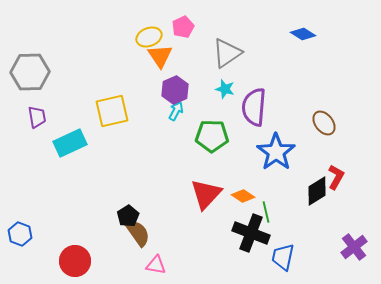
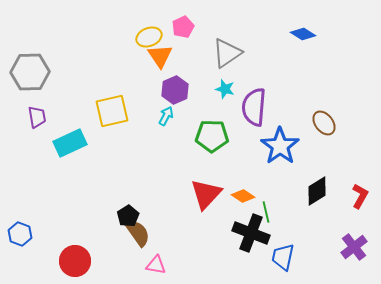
cyan arrow: moved 10 px left, 5 px down
blue star: moved 4 px right, 6 px up
red L-shape: moved 24 px right, 19 px down
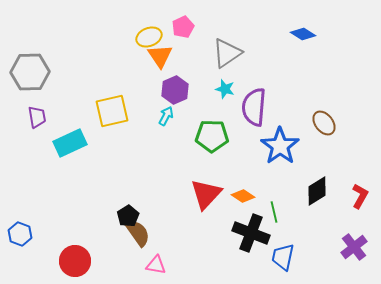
green line: moved 8 px right
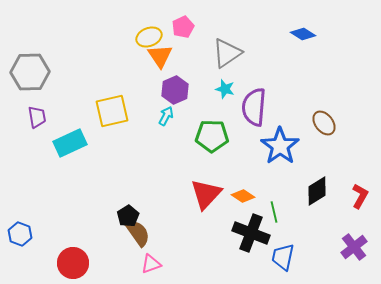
red circle: moved 2 px left, 2 px down
pink triangle: moved 5 px left, 1 px up; rotated 30 degrees counterclockwise
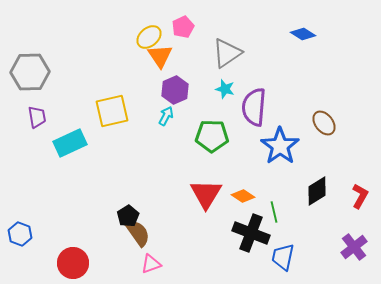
yellow ellipse: rotated 20 degrees counterclockwise
red triangle: rotated 12 degrees counterclockwise
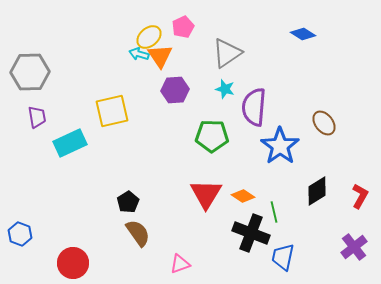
purple hexagon: rotated 20 degrees clockwise
cyan arrow: moved 27 px left, 62 px up; rotated 102 degrees counterclockwise
black pentagon: moved 14 px up
pink triangle: moved 29 px right
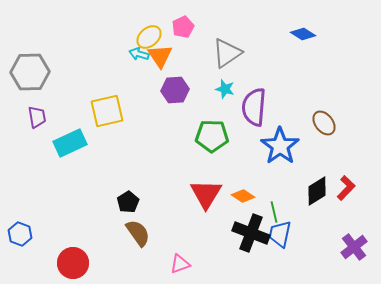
yellow square: moved 5 px left
red L-shape: moved 14 px left, 8 px up; rotated 15 degrees clockwise
blue trapezoid: moved 3 px left, 23 px up
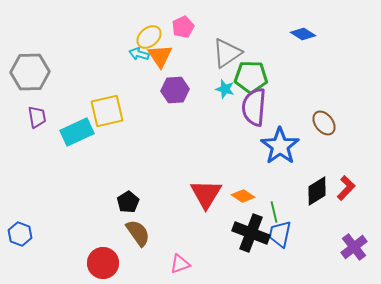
green pentagon: moved 39 px right, 59 px up
cyan rectangle: moved 7 px right, 11 px up
red circle: moved 30 px right
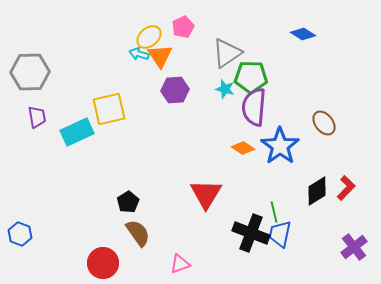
yellow square: moved 2 px right, 2 px up
orange diamond: moved 48 px up
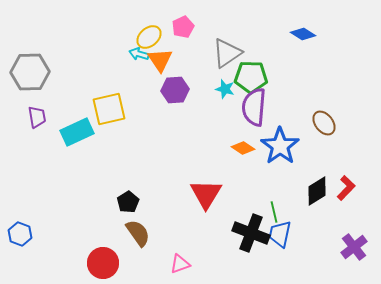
orange triangle: moved 4 px down
